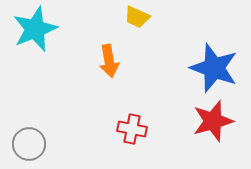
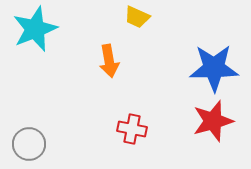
blue star: rotated 21 degrees counterclockwise
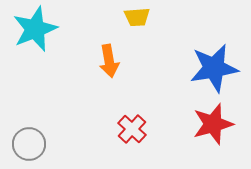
yellow trapezoid: rotated 28 degrees counterclockwise
blue star: rotated 9 degrees counterclockwise
red star: moved 3 px down
red cross: rotated 32 degrees clockwise
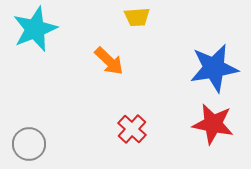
orange arrow: rotated 36 degrees counterclockwise
red star: rotated 27 degrees clockwise
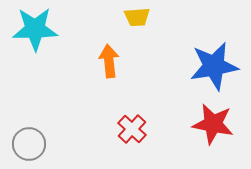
cyan star: rotated 21 degrees clockwise
orange arrow: rotated 140 degrees counterclockwise
blue star: moved 2 px up
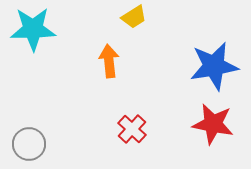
yellow trapezoid: moved 3 px left; rotated 28 degrees counterclockwise
cyan star: moved 2 px left
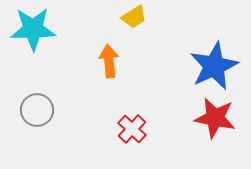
blue star: rotated 15 degrees counterclockwise
red star: moved 2 px right, 6 px up
gray circle: moved 8 px right, 34 px up
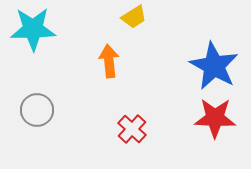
blue star: rotated 18 degrees counterclockwise
red star: rotated 9 degrees counterclockwise
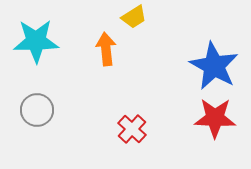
cyan star: moved 3 px right, 12 px down
orange arrow: moved 3 px left, 12 px up
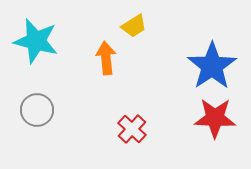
yellow trapezoid: moved 9 px down
cyan star: rotated 15 degrees clockwise
orange arrow: moved 9 px down
blue star: moved 2 px left; rotated 9 degrees clockwise
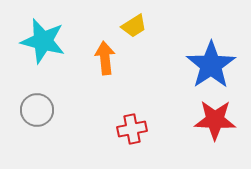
cyan star: moved 7 px right
orange arrow: moved 1 px left
blue star: moved 1 px left, 1 px up
red star: moved 2 px down
red cross: rotated 36 degrees clockwise
